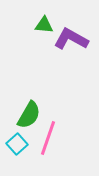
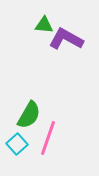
purple L-shape: moved 5 px left
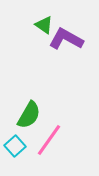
green triangle: rotated 30 degrees clockwise
pink line: moved 1 px right, 2 px down; rotated 16 degrees clockwise
cyan square: moved 2 px left, 2 px down
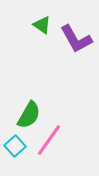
green triangle: moved 2 px left
purple L-shape: moved 10 px right; rotated 148 degrees counterclockwise
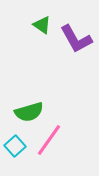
green semicircle: moved 3 px up; rotated 44 degrees clockwise
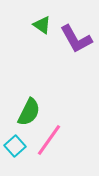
green semicircle: rotated 48 degrees counterclockwise
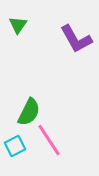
green triangle: moved 24 px left; rotated 30 degrees clockwise
pink line: rotated 68 degrees counterclockwise
cyan square: rotated 15 degrees clockwise
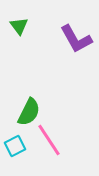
green triangle: moved 1 px right, 1 px down; rotated 12 degrees counterclockwise
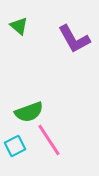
green triangle: rotated 12 degrees counterclockwise
purple L-shape: moved 2 px left
green semicircle: rotated 44 degrees clockwise
